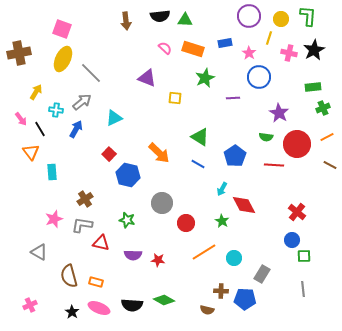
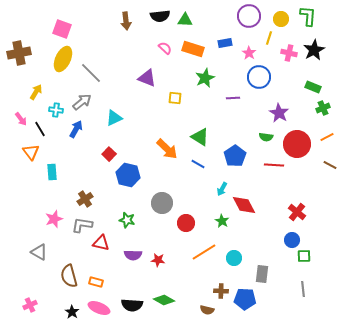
green rectangle at (313, 87): rotated 28 degrees clockwise
orange arrow at (159, 153): moved 8 px right, 4 px up
gray rectangle at (262, 274): rotated 24 degrees counterclockwise
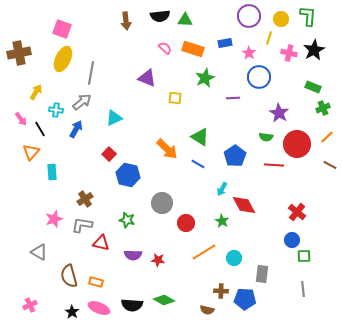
gray line at (91, 73): rotated 55 degrees clockwise
orange line at (327, 137): rotated 16 degrees counterclockwise
orange triangle at (31, 152): rotated 18 degrees clockwise
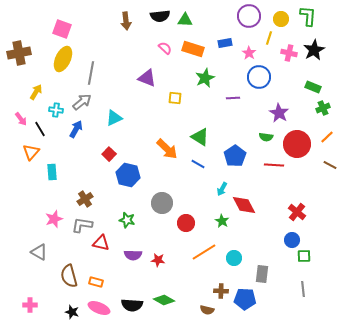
pink cross at (30, 305): rotated 24 degrees clockwise
black star at (72, 312): rotated 16 degrees counterclockwise
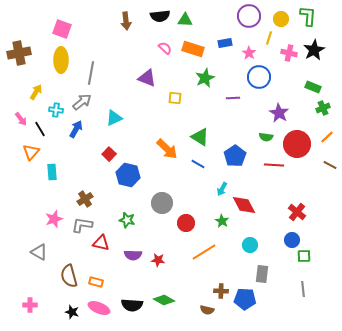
yellow ellipse at (63, 59): moved 2 px left, 1 px down; rotated 25 degrees counterclockwise
cyan circle at (234, 258): moved 16 px right, 13 px up
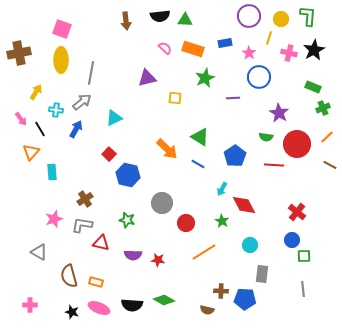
purple triangle at (147, 78): rotated 36 degrees counterclockwise
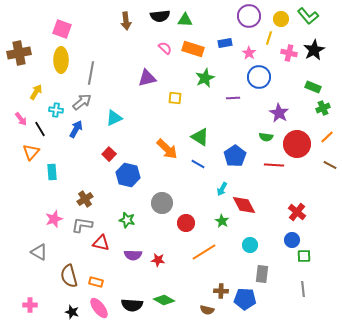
green L-shape at (308, 16): rotated 135 degrees clockwise
pink ellipse at (99, 308): rotated 30 degrees clockwise
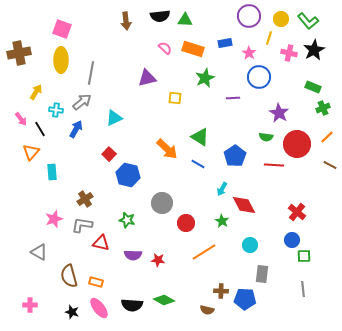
green L-shape at (308, 16): moved 5 px down
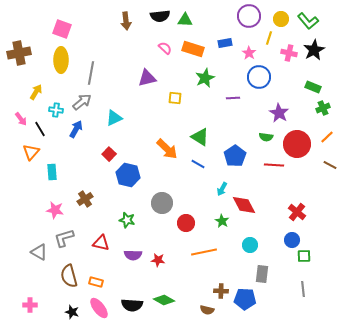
pink star at (54, 219): moved 1 px right, 9 px up; rotated 30 degrees clockwise
gray L-shape at (82, 225): moved 18 px left, 13 px down; rotated 25 degrees counterclockwise
orange line at (204, 252): rotated 20 degrees clockwise
